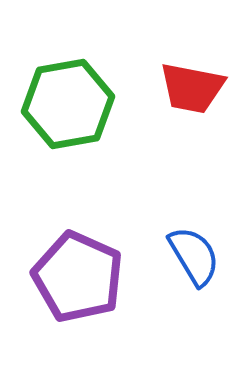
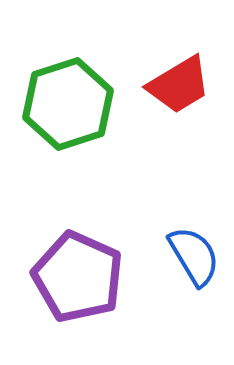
red trapezoid: moved 13 px left, 3 px up; rotated 42 degrees counterclockwise
green hexagon: rotated 8 degrees counterclockwise
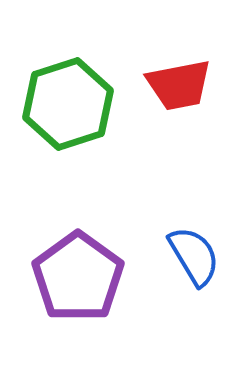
red trapezoid: rotated 20 degrees clockwise
purple pentagon: rotated 12 degrees clockwise
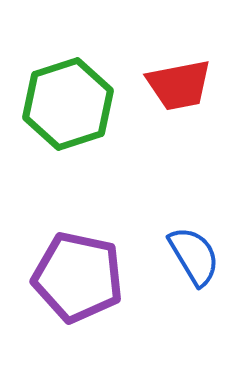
purple pentagon: rotated 24 degrees counterclockwise
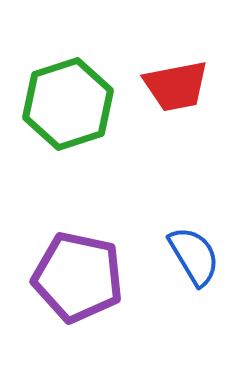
red trapezoid: moved 3 px left, 1 px down
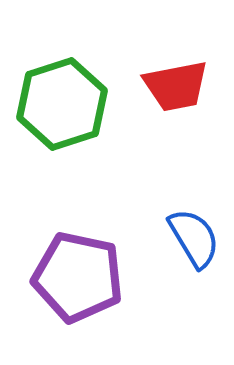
green hexagon: moved 6 px left
blue semicircle: moved 18 px up
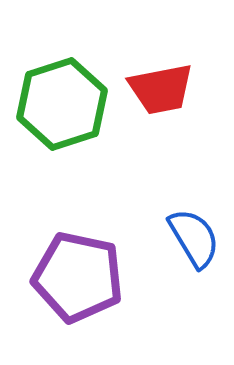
red trapezoid: moved 15 px left, 3 px down
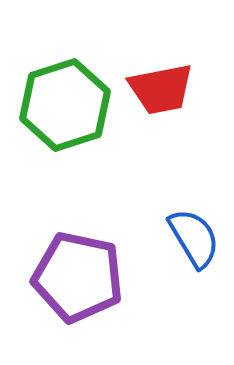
green hexagon: moved 3 px right, 1 px down
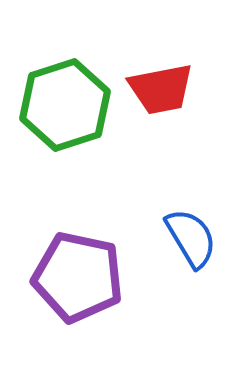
blue semicircle: moved 3 px left
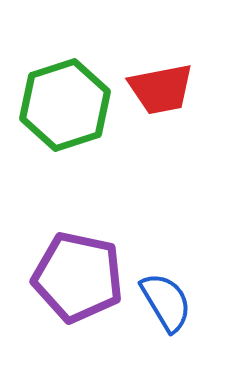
blue semicircle: moved 25 px left, 64 px down
